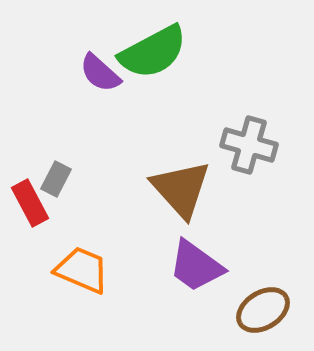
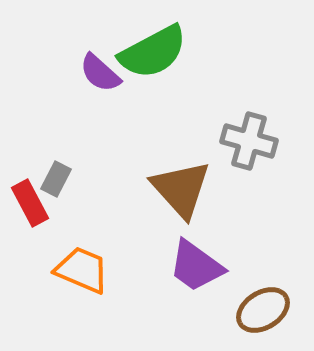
gray cross: moved 4 px up
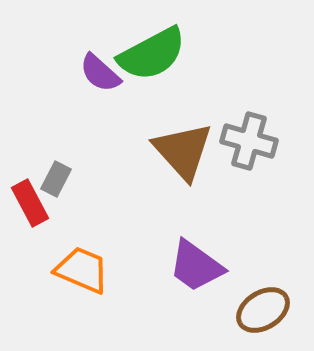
green semicircle: moved 1 px left, 2 px down
brown triangle: moved 2 px right, 38 px up
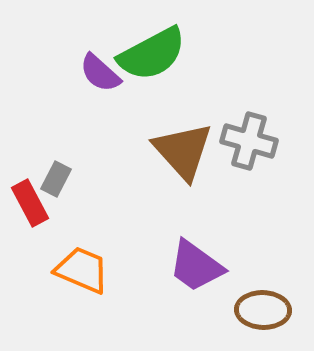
brown ellipse: rotated 34 degrees clockwise
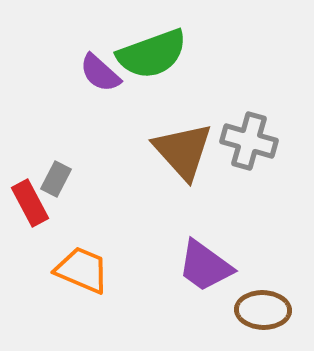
green semicircle: rotated 8 degrees clockwise
purple trapezoid: moved 9 px right
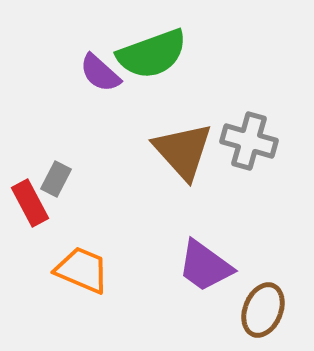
brown ellipse: rotated 70 degrees counterclockwise
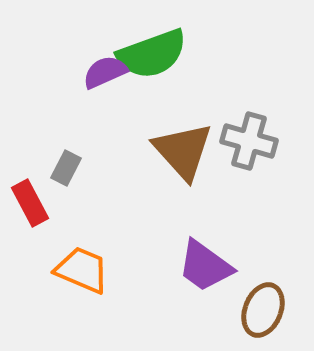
purple semicircle: moved 5 px right, 1 px up; rotated 114 degrees clockwise
gray rectangle: moved 10 px right, 11 px up
